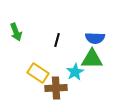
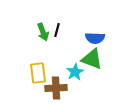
green arrow: moved 27 px right
black line: moved 10 px up
green triangle: rotated 20 degrees clockwise
yellow rectangle: rotated 50 degrees clockwise
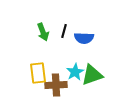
black line: moved 7 px right, 1 px down
blue semicircle: moved 11 px left
green triangle: moved 16 px down; rotated 40 degrees counterclockwise
brown cross: moved 3 px up
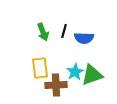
yellow rectangle: moved 2 px right, 5 px up
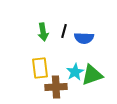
green arrow: rotated 12 degrees clockwise
brown cross: moved 2 px down
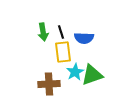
black line: moved 3 px left, 1 px down; rotated 32 degrees counterclockwise
yellow rectangle: moved 23 px right, 16 px up
brown cross: moved 7 px left, 3 px up
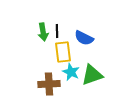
black line: moved 4 px left, 1 px up; rotated 16 degrees clockwise
blue semicircle: rotated 24 degrees clockwise
cyan star: moved 4 px left; rotated 18 degrees counterclockwise
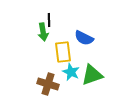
black line: moved 8 px left, 11 px up
brown cross: moved 1 px left; rotated 20 degrees clockwise
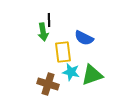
cyan star: rotated 12 degrees counterclockwise
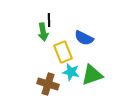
yellow rectangle: rotated 15 degrees counterclockwise
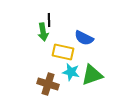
yellow rectangle: rotated 55 degrees counterclockwise
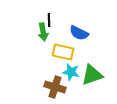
blue semicircle: moved 5 px left, 5 px up
brown cross: moved 7 px right, 3 px down
